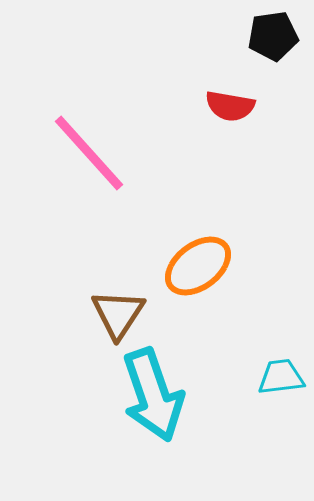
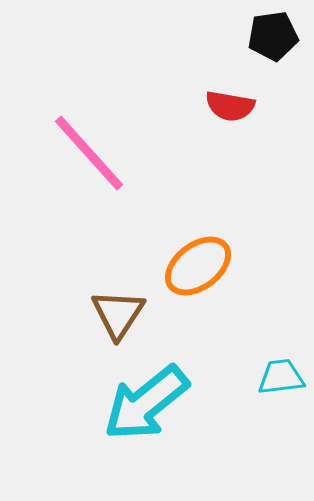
cyan arrow: moved 7 px left, 8 px down; rotated 70 degrees clockwise
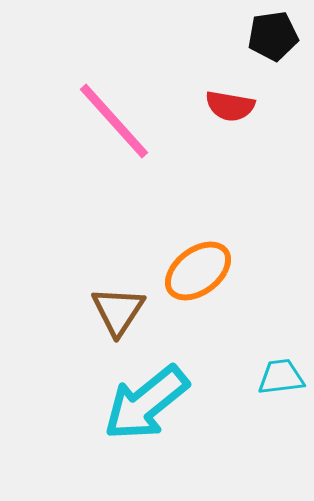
pink line: moved 25 px right, 32 px up
orange ellipse: moved 5 px down
brown triangle: moved 3 px up
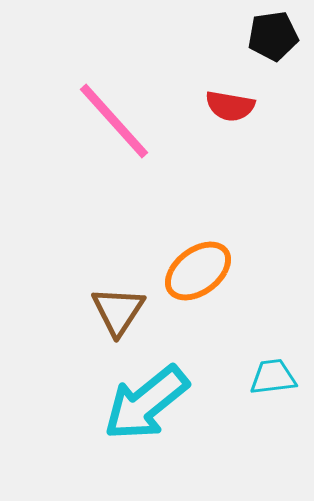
cyan trapezoid: moved 8 px left
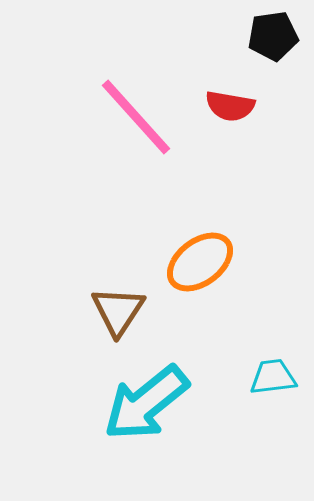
pink line: moved 22 px right, 4 px up
orange ellipse: moved 2 px right, 9 px up
